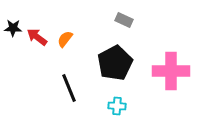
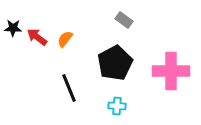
gray rectangle: rotated 12 degrees clockwise
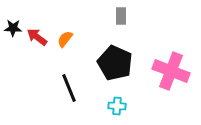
gray rectangle: moved 3 px left, 4 px up; rotated 54 degrees clockwise
black pentagon: rotated 20 degrees counterclockwise
pink cross: rotated 21 degrees clockwise
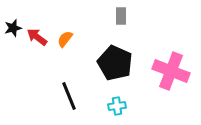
black star: rotated 18 degrees counterclockwise
black line: moved 8 px down
cyan cross: rotated 12 degrees counterclockwise
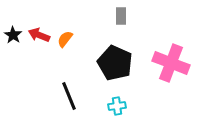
black star: moved 7 px down; rotated 24 degrees counterclockwise
red arrow: moved 2 px right, 2 px up; rotated 15 degrees counterclockwise
pink cross: moved 8 px up
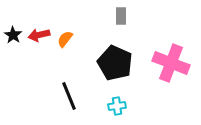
red arrow: rotated 35 degrees counterclockwise
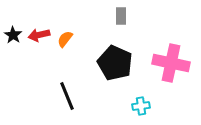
pink cross: rotated 9 degrees counterclockwise
black line: moved 2 px left
cyan cross: moved 24 px right
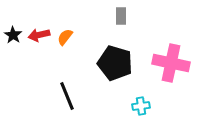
orange semicircle: moved 2 px up
black pentagon: rotated 8 degrees counterclockwise
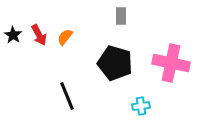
red arrow: rotated 105 degrees counterclockwise
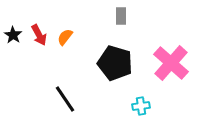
pink cross: rotated 30 degrees clockwise
black line: moved 2 px left, 3 px down; rotated 12 degrees counterclockwise
